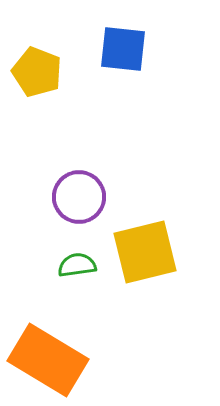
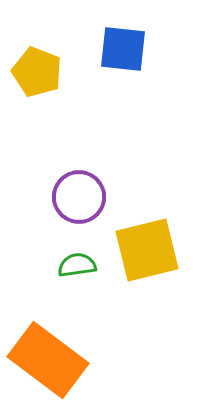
yellow square: moved 2 px right, 2 px up
orange rectangle: rotated 6 degrees clockwise
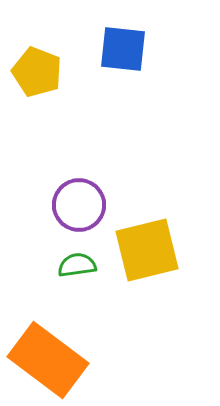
purple circle: moved 8 px down
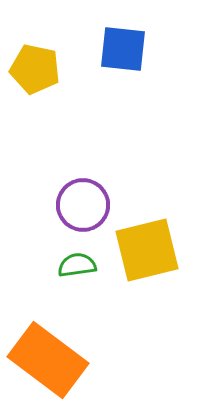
yellow pentagon: moved 2 px left, 3 px up; rotated 9 degrees counterclockwise
purple circle: moved 4 px right
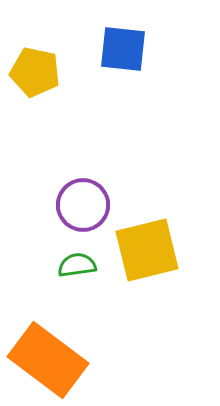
yellow pentagon: moved 3 px down
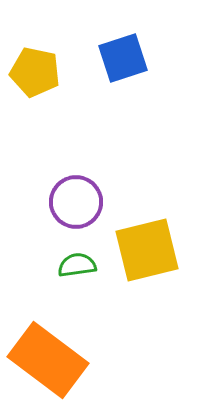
blue square: moved 9 px down; rotated 24 degrees counterclockwise
purple circle: moved 7 px left, 3 px up
